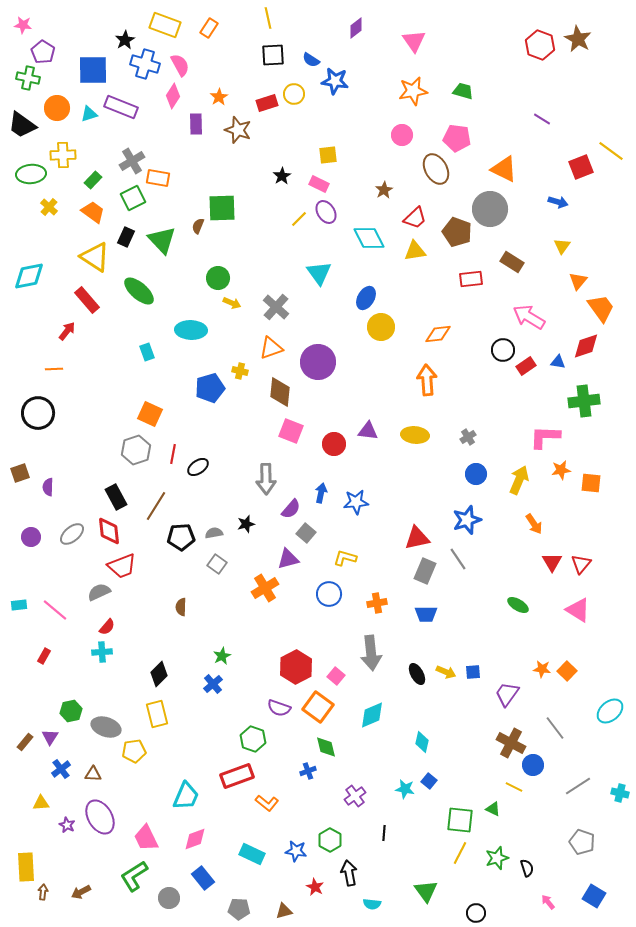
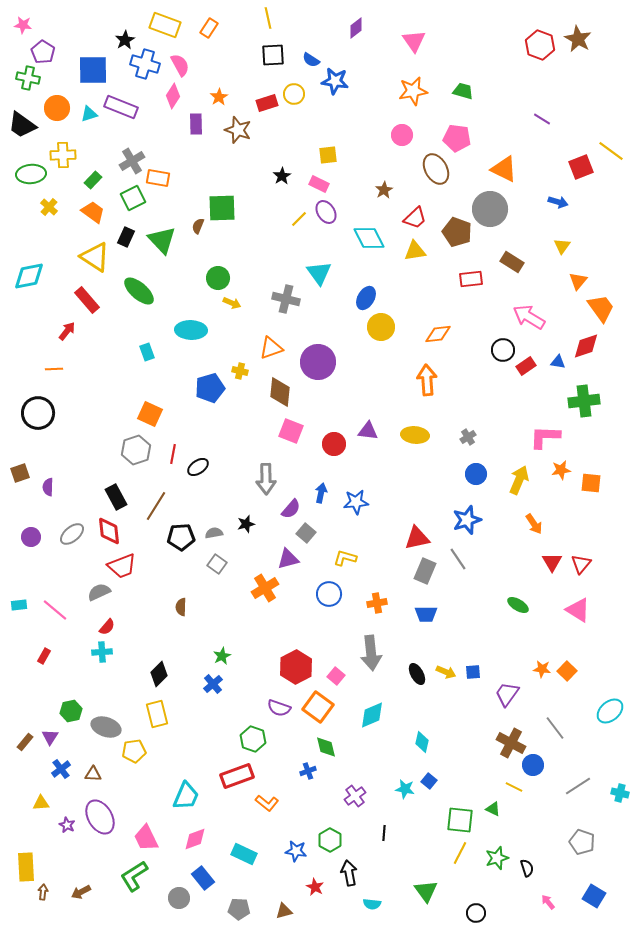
gray cross at (276, 307): moved 10 px right, 8 px up; rotated 28 degrees counterclockwise
cyan rectangle at (252, 854): moved 8 px left
gray circle at (169, 898): moved 10 px right
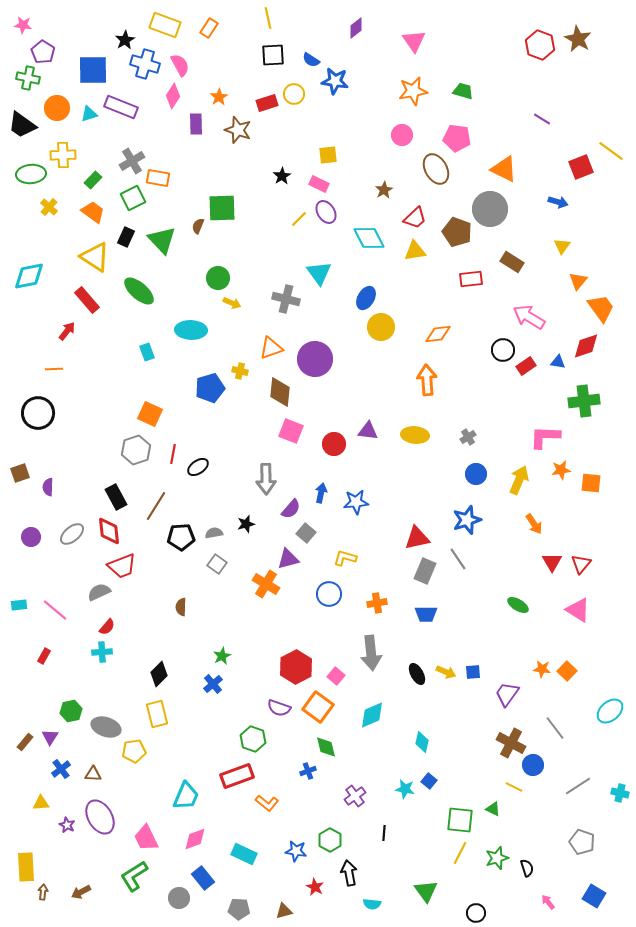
purple circle at (318, 362): moved 3 px left, 3 px up
orange cross at (265, 588): moved 1 px right, 4 px up; rotated 28 degrees counterclockwise
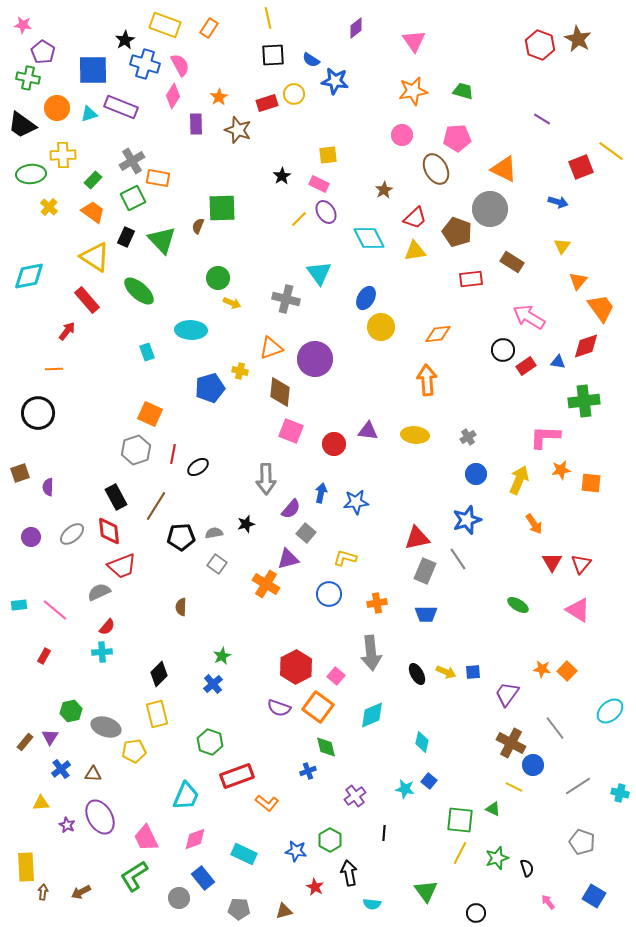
pink pentagon at (457, 138): rotated 12 degrees counterclockwise
green hexagon at (253, 739): moved 43 px left, 3 px down
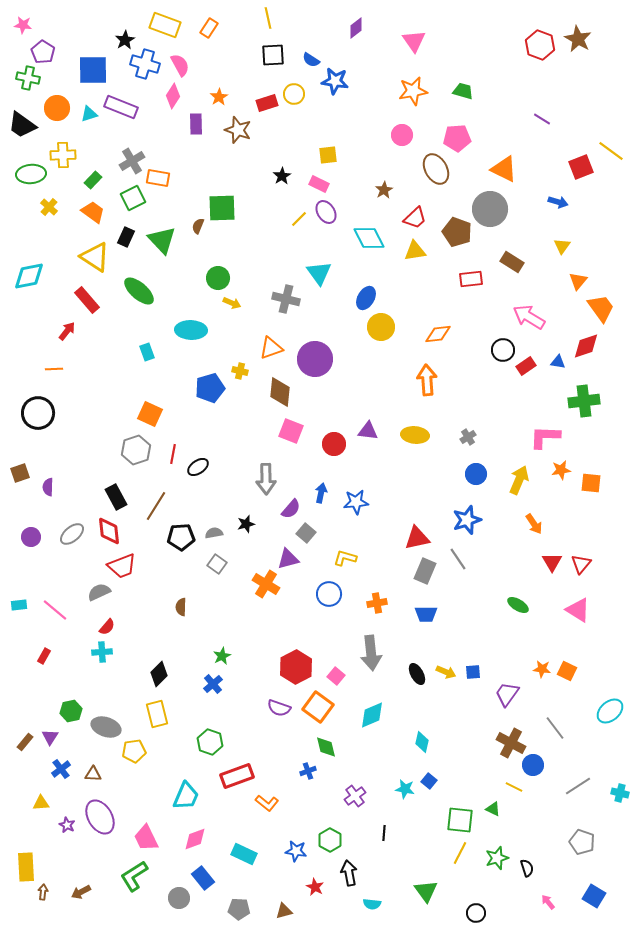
orange square at (567, 671): rotated 18 degrees counterclockwise
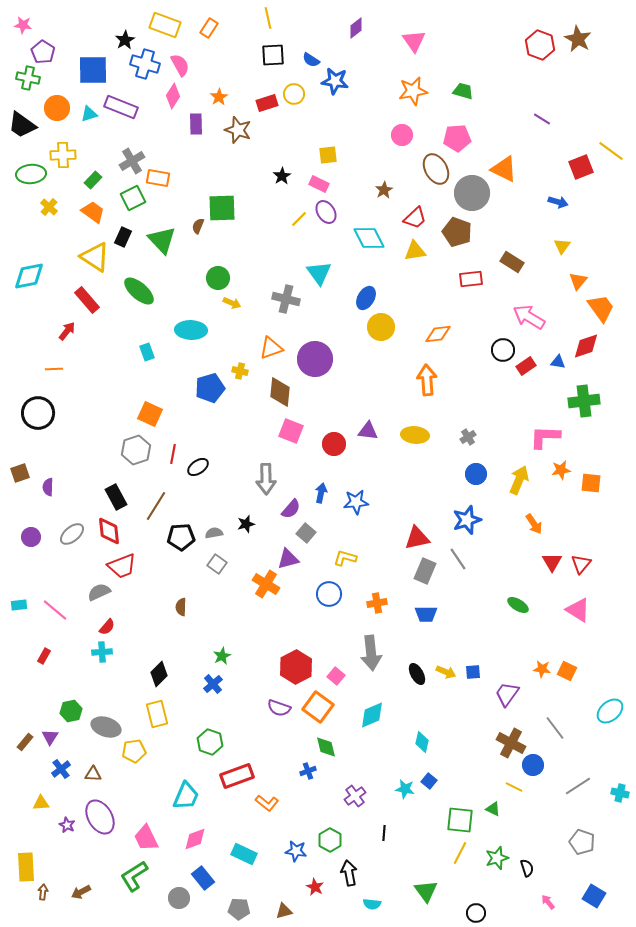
gray circle at (490, 209): moved 18 px left, 16 px up
black rectangle at (126, 237): moved 3 px left
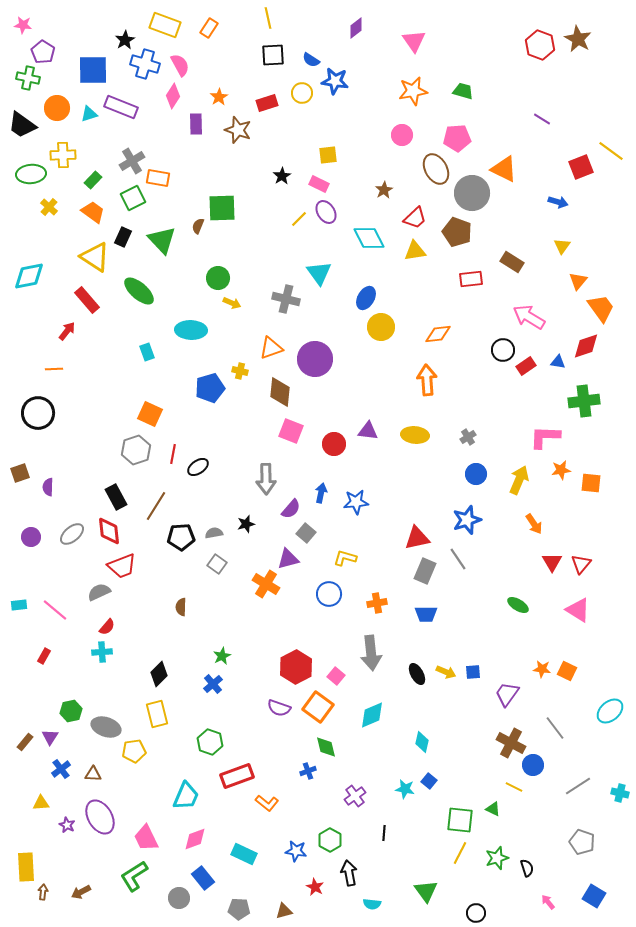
yellow circle at (294, 94): moved 8 px right, 1 px up
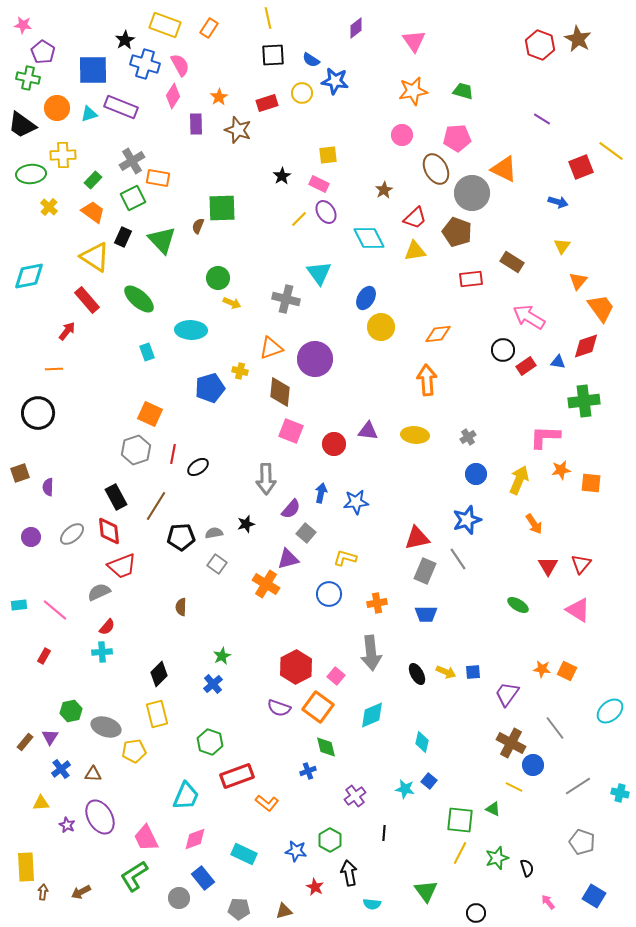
green ellipse at (139, 291): moved 8 px down
red triangle at (552, 562): moved 4 px left, 4 px down
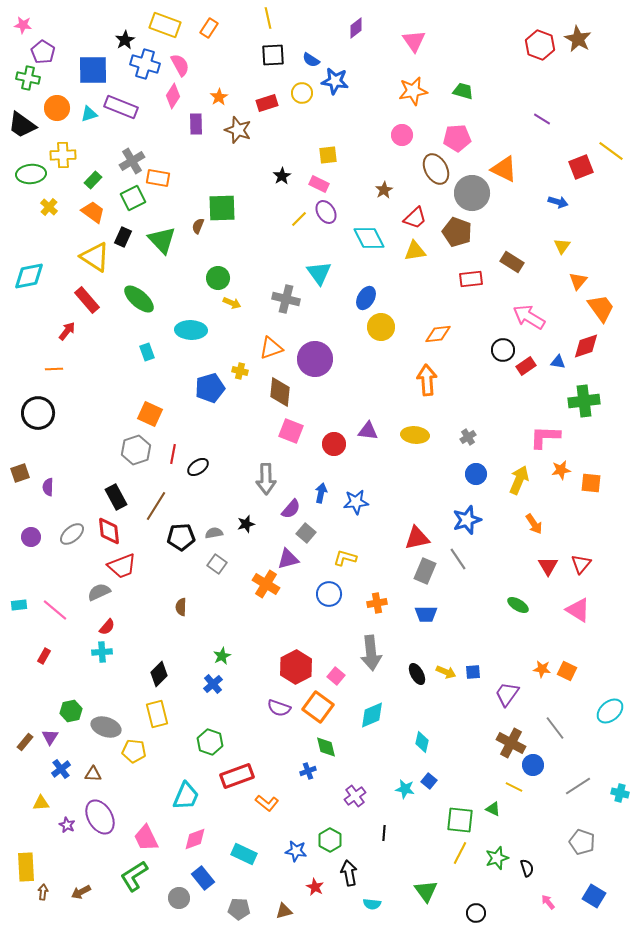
yellow pentagon at (134, 751): rotated 15 degrees clockwise
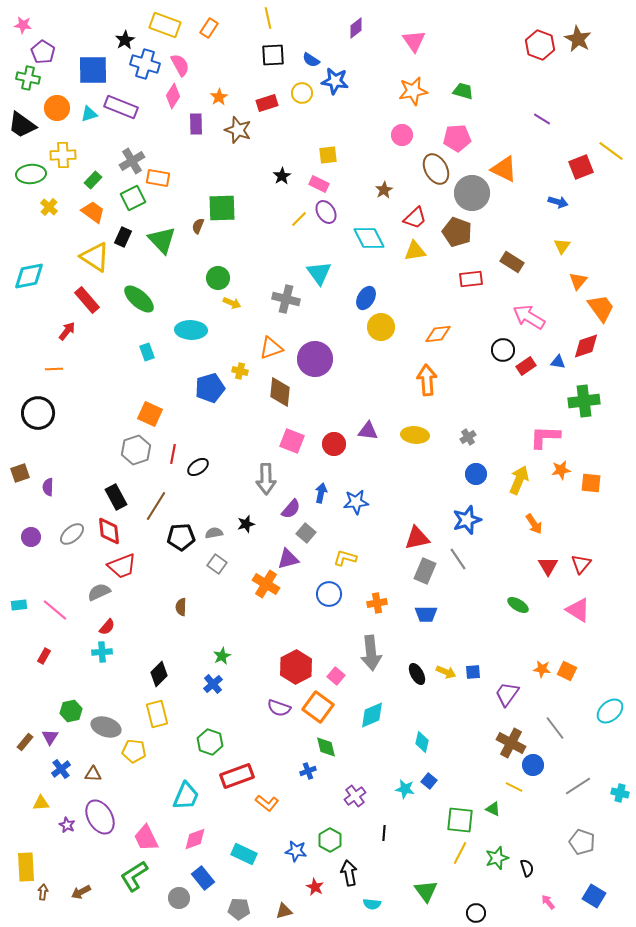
pink square at (291, 431): moved 1 px right, 10 px down
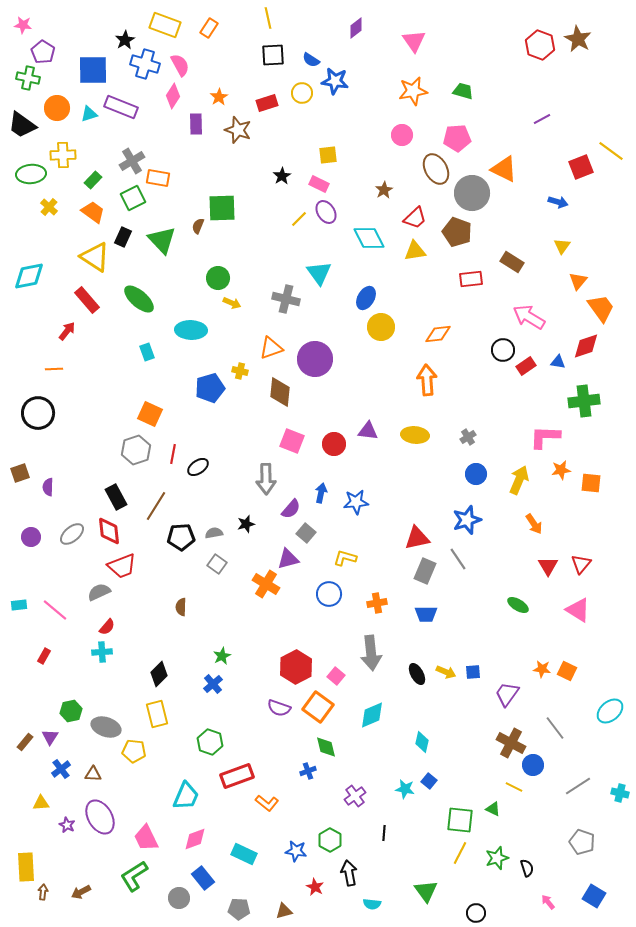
purple line at (542, 119): rotated 60 degrees counterclockwise
